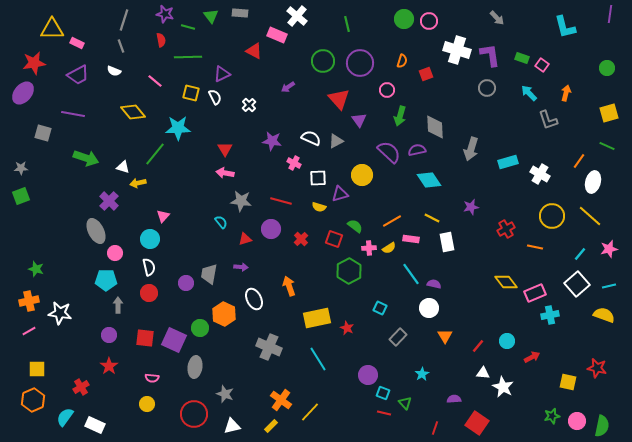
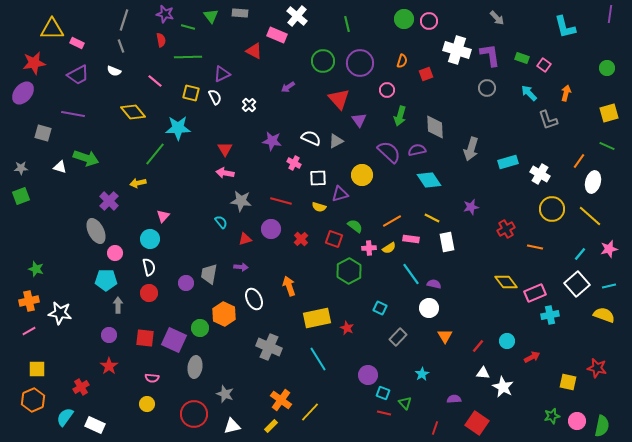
pink square at (542, 65): moved 2 px right
white triangle at (123, 167): moved 63 px left
yellow circle at (552, 216): moved 7 px up
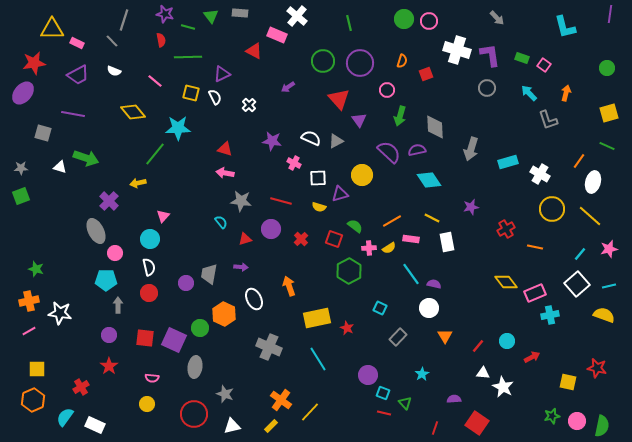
green line at (347, 24): moved 2 px right, 1 px up
gray line at (121, 46): moved 9 px left, 5 px up; rotated 24 degrees counterclockwise
red triangle at (225, 149): rotated 42 degrees counterclockwise
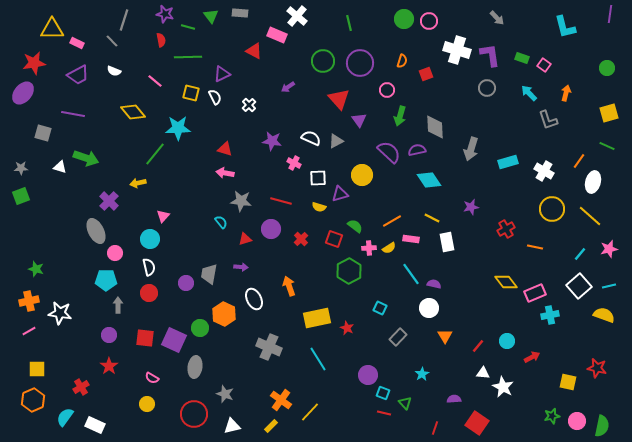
white cross at (540, 174): moved 4 px right, 3 px up
white square at (577, 284): moved 2 px right, 2 px down
pink semicircle at (152, 378): rotated 24 degrees clockwise
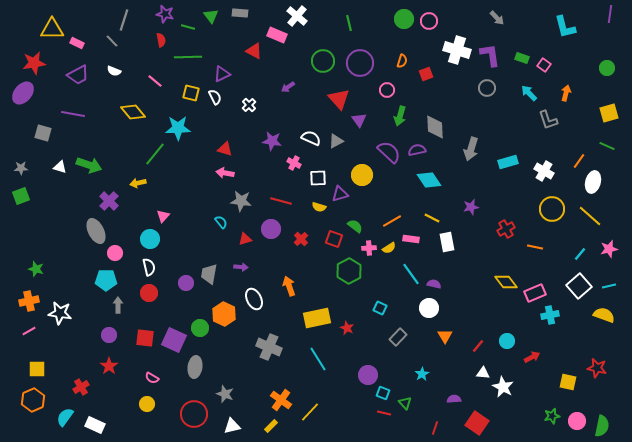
green arrow at (86, 158): moved 3 px right, 7 px down
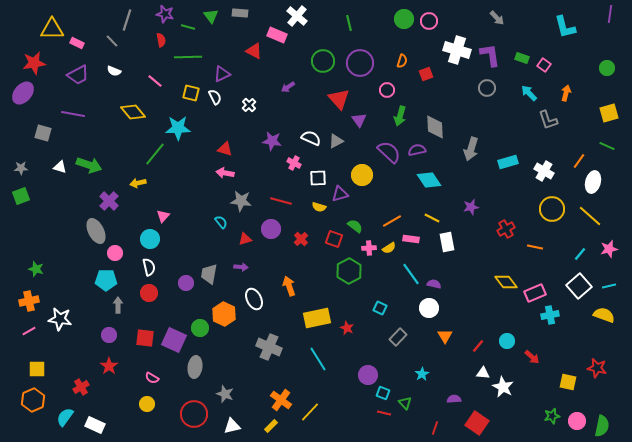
gray line at (124, 20): moved 3 px right
white star at (60, 313): moved 6 px down
red arrow at (532, 357): rotated 70 degrees clockwise
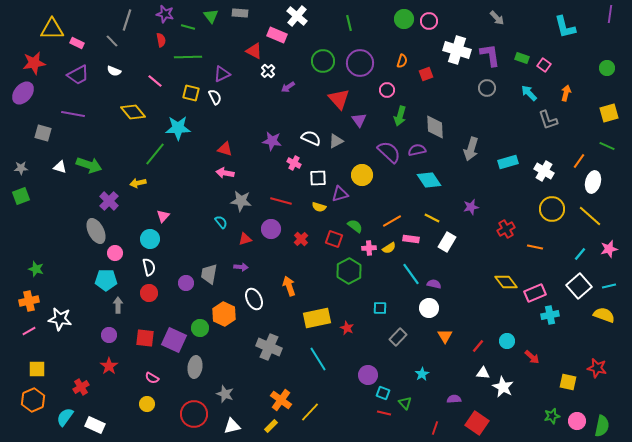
white cross at (249, 105): moved 19 px right, 34 px up
white rectangle at (447, 242): rotated 42 degrees clockwise
cyan square at (380, 308): rotated 24 degrees counterclockwise
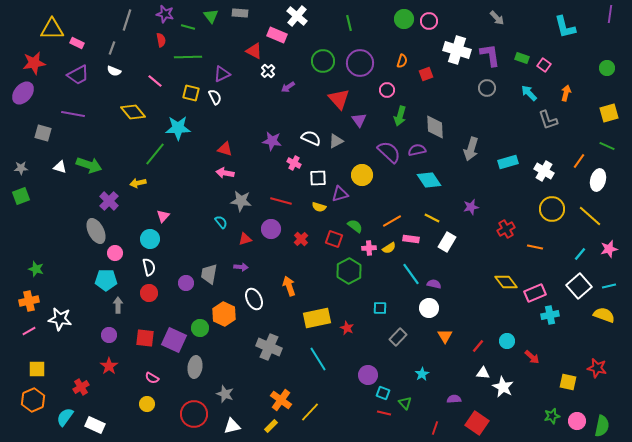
gray line at (112, 41): moved 7 px down; rotated 64 degrees clockwise
white ellipse at (593, 182): moved 5 px right, 2 px up
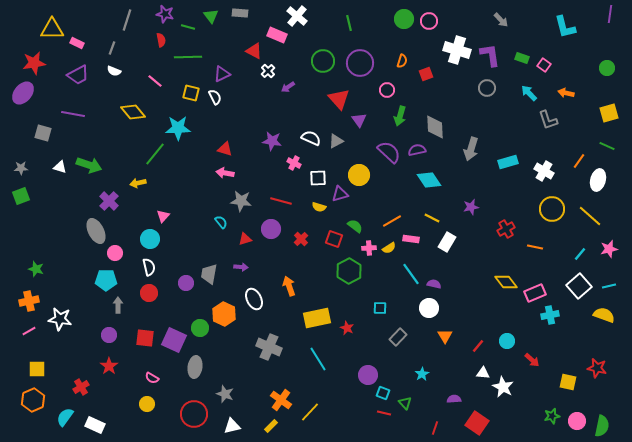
gray arrow at (497, 18): moved 4 px right, 2 px down
orange arrow at (566, 93): rotated 91 degrees counterclockwise
yellow circle at (362, 175): moved 3 px left
red arrow at (532, 357): moved 3 px down
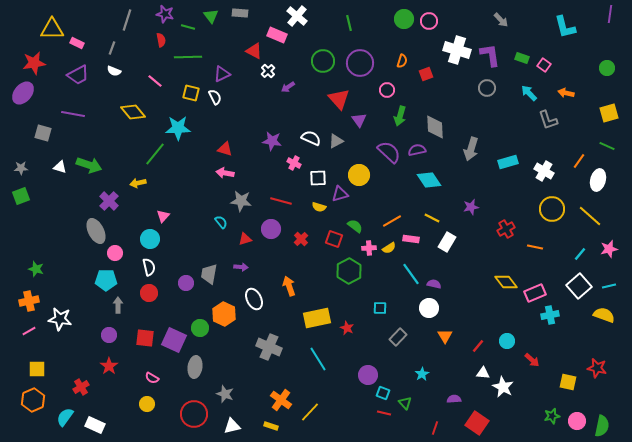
yellow rectangle at (271, 426): rotated 64 degrees clockwise
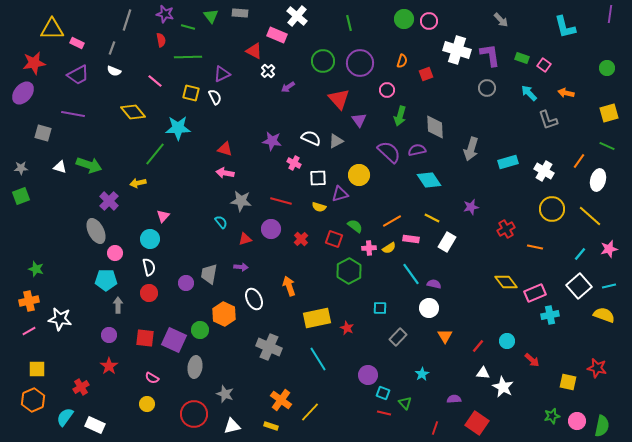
green circle at (200, 328): moved 2 px down
